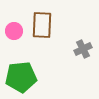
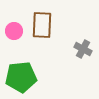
gray cross: rotated 36 degrees counterclockwise
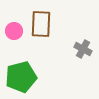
brown rectangle: moved 1 px left, 1 px up
green pentagon: rotated 8 degrees counterclockwise
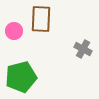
brown rectangle: moved 5 px up
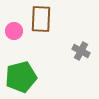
gray cross: moved 2 px left, 2 px down
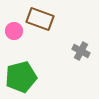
brown rectangle: moved 1 px left; rotated 72 degrees counterclockwise
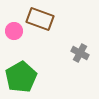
gray cross: moved 1 px left, 2 px down
green pentagon: rotated 16 degrees counterclockwise
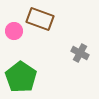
green pentagon: rotated 8 degrees counterclockwise
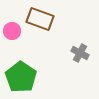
pink circle: moved 2 px left
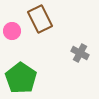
brown rectangle: rotated 44 degrees clockwise
green pentagon: moved 1 px down
